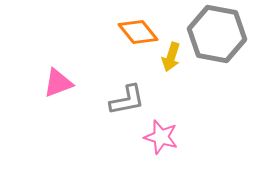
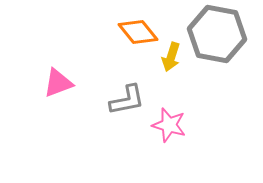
pink star: moved 8 px right, 12 px up
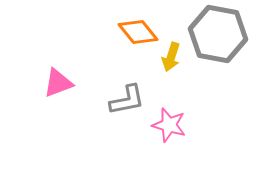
gray hexagon: moved 1 px right
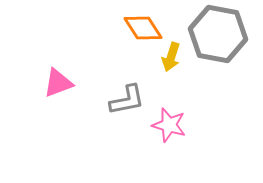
orange diamond: moved 5 px right, 4 px up; rotated 6 degrees clockwise
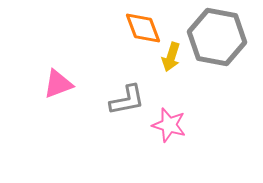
orange diamond: rotated 12 degrees clockwise
gray hexagon: moved 1 px left, 3 px down
pink triangle: moved 1 px down
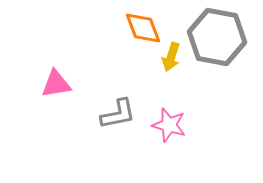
pink triangle: moved 2 px left; rotated 12 degrees clockwise
gray L-shape: moved 9 px left, 14 px down
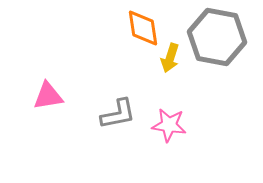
orange diamond: rotated 12 degrees clockwise
yellow arrow: moved 1 px left, 1 px down
pink triangle: moved 8 px left, 12 px down
pink star: rotated 8 degrees counterclockwise
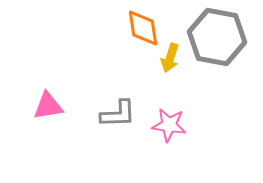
pink triangle: moved 10 px down
gray L-shape: rotated 9 degrees clockwise
